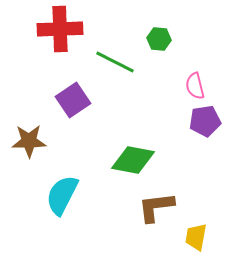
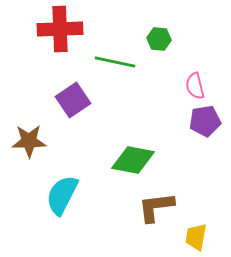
green line: rotated 15 degrees counterclockwise
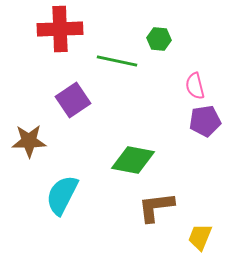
green line: moved 2 px right, 1 px up
yellow trapezoid: moved 4 px right; rotated 12 degrees clockwise
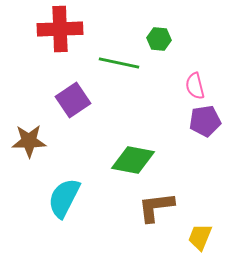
green line: moved 2 px right, 2 px down
cyan semicircle: moved 2 px right, 3 px down
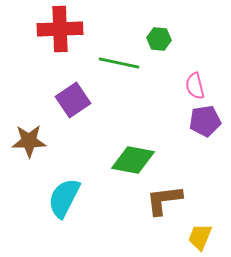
brown L-shape: moved 8 px right, 7 px up
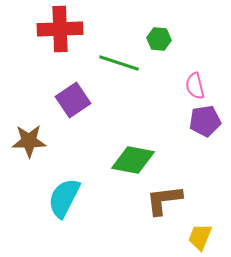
green line: rotated 6 degrees clockwise
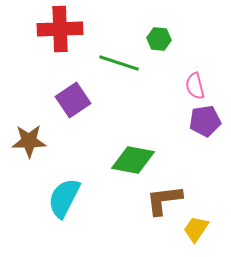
yellow trapezoid: moved 4 px left, 8 px up; rotated 12 degrees clockwise
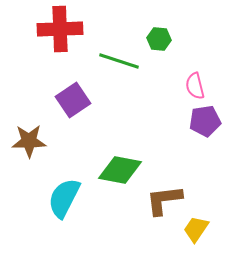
green line: moved 2 px up
green diamond: moved 13 px left, 10 px down
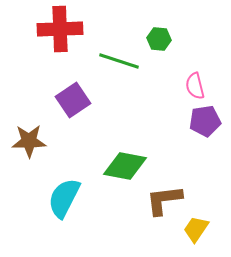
green diamond: moved 5 px right, 4 px up
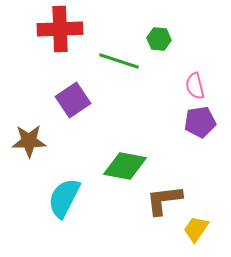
purple pentagon: moved 5 px left, 1 px down
